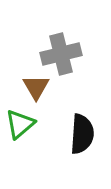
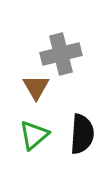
green triangle: moved 14 px right, 11 px down
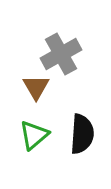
gray cross: rotated 15 degrees counterclockwise
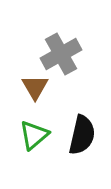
brown triangle: moved 1 px left
black semicircle: moved 1 px down; rotated 9 degrees clockwise
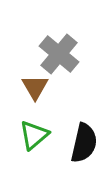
gray cross: moved 2 px left; rotated 21 degrees counterclockwise
black semicircle: moved 2 px right, 8 px down
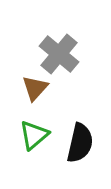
brown triangle: moved 1 px down; rotated 12 degrees clockwise
black semicircle: moved 4 px left
